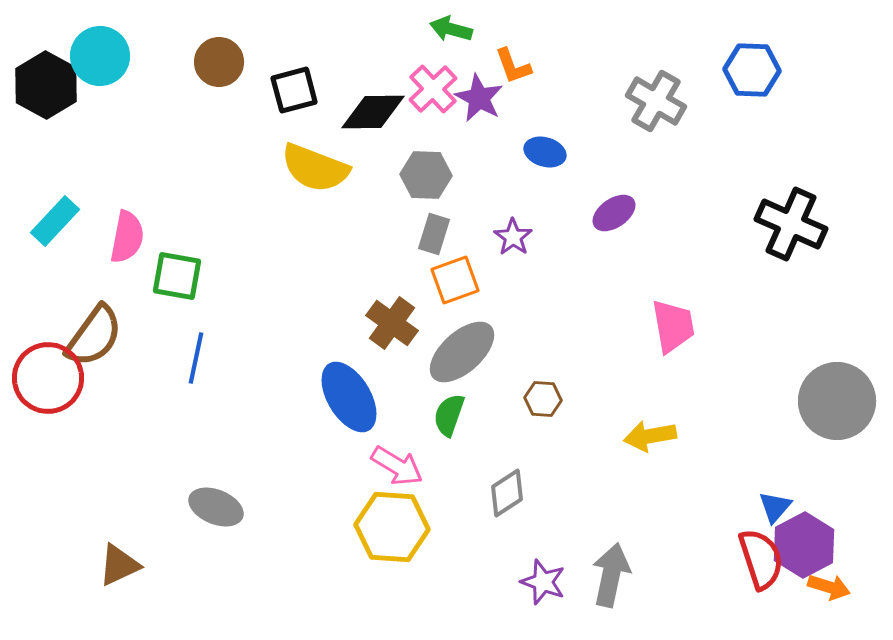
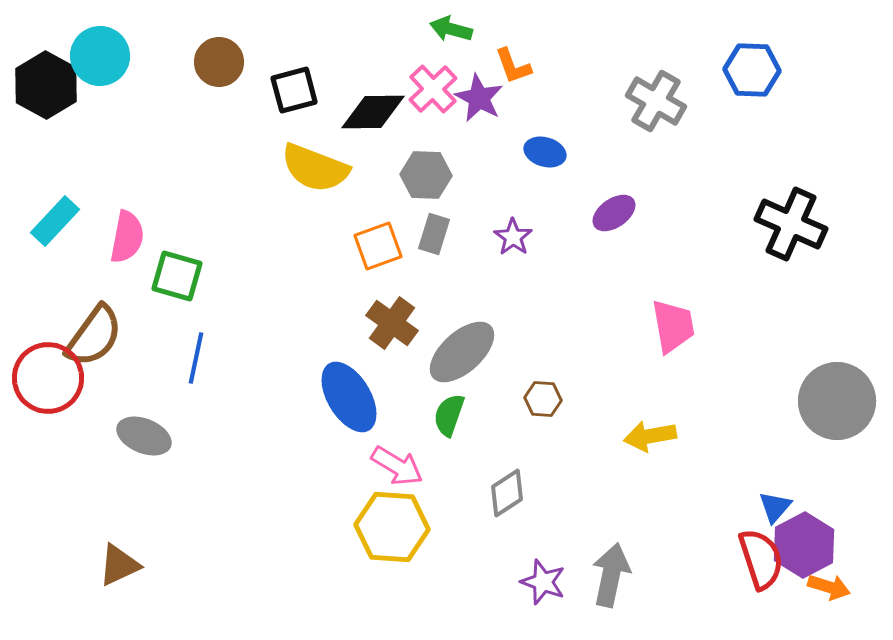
green square at (177, 276): rotated 6 degrees clockwise
orange square at (455, 280): moved 77 px left, 34 px up
gray ellipse at (216, 507): moved 72 px left, 71 px up
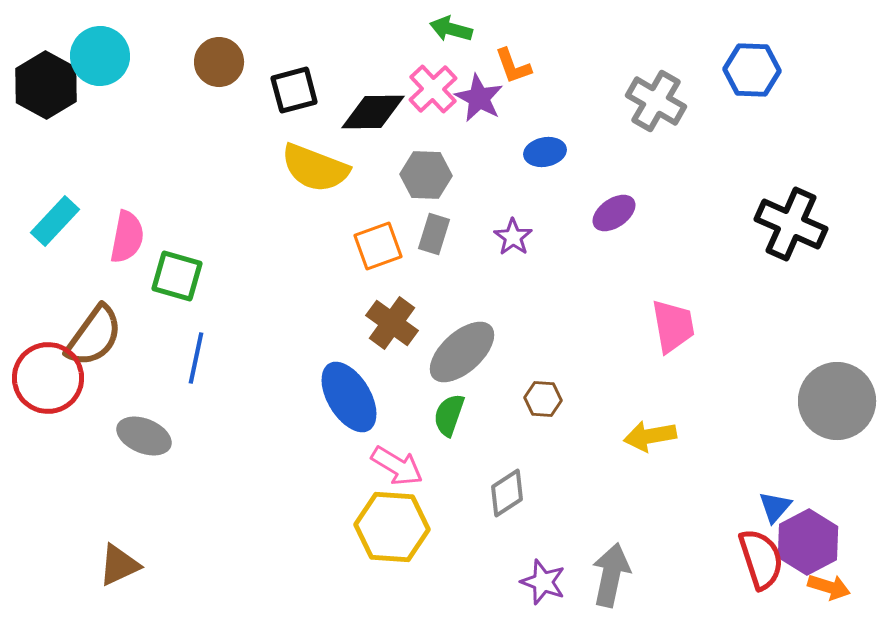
blue ellipse at (545, 152): rotated 27 degrees counterclockwise
purple hexagon at (804, 545): moved 4 px right, 3 px up
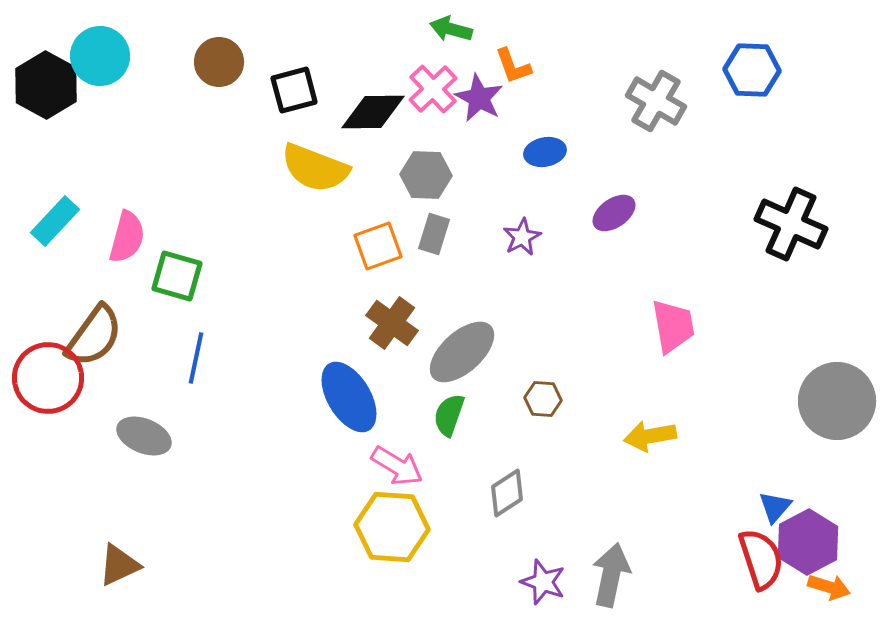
pink semicircle at (127, 237): rotated 4 degrees clockwise
purple star at (513, 237): moved 9 px right; rotated 9 degrees clockwise
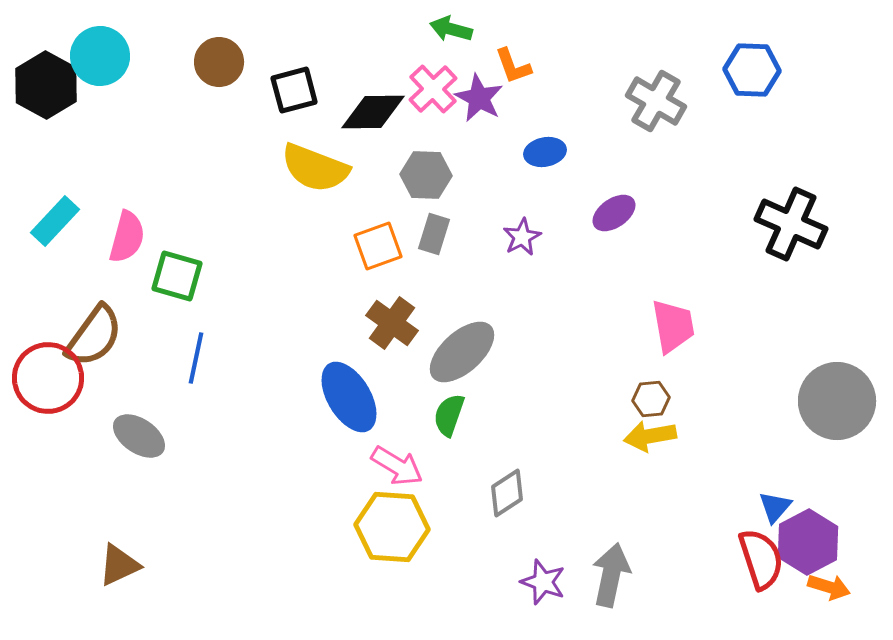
brown hexagon at (543, 399): moved 108 px right; rotated 9 degrees counterclockwise
gray ellipse at (144, 436): moved 5 px left; rotated 12 degrees clockwise
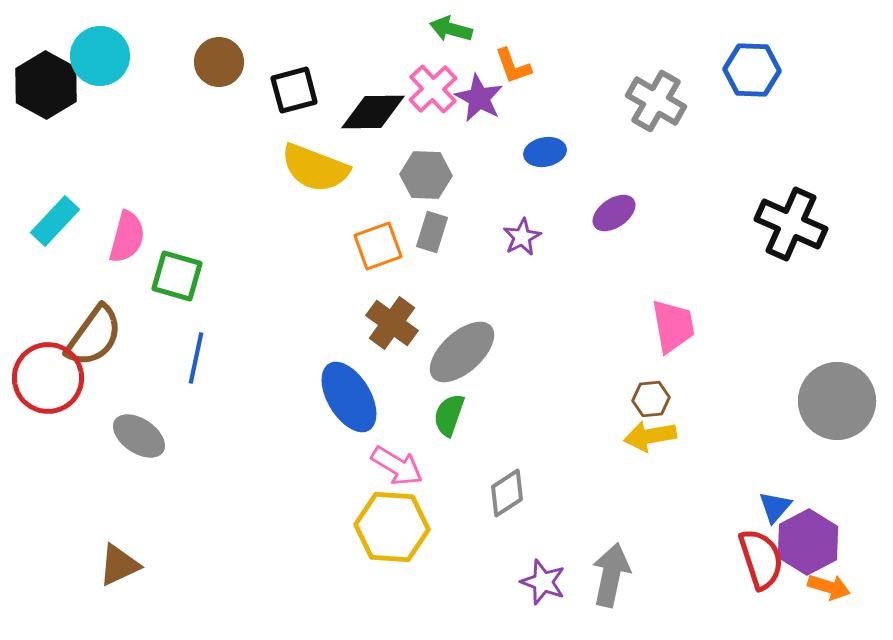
gray rectangle at (434, 234): moved 2 px left, 2 px up
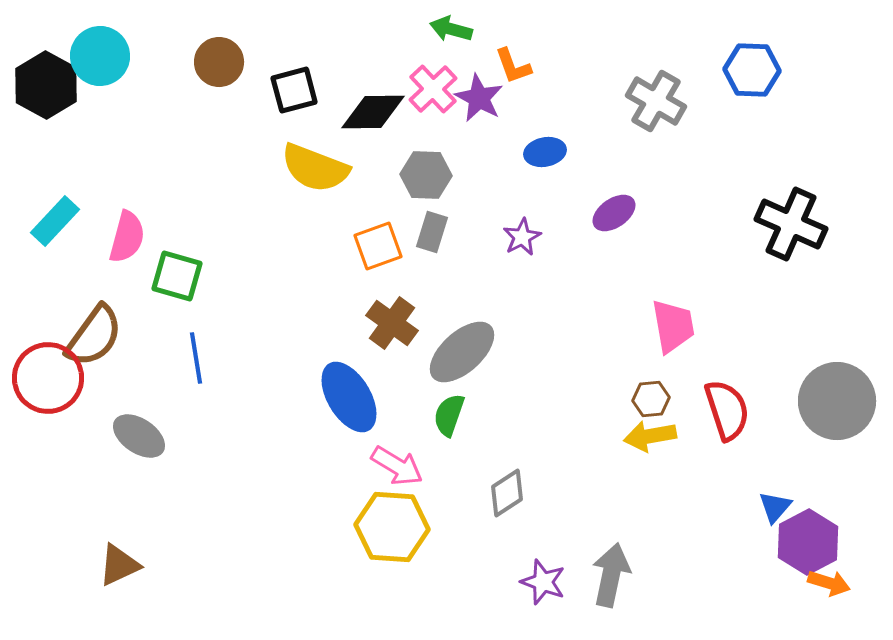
blue line at (196, 358): rotated 21 degrees counterclockwise
red semicircle at (761, 559): moved 34 px left, 149 px up
orange arrow at (829, 587): moved 4 px up
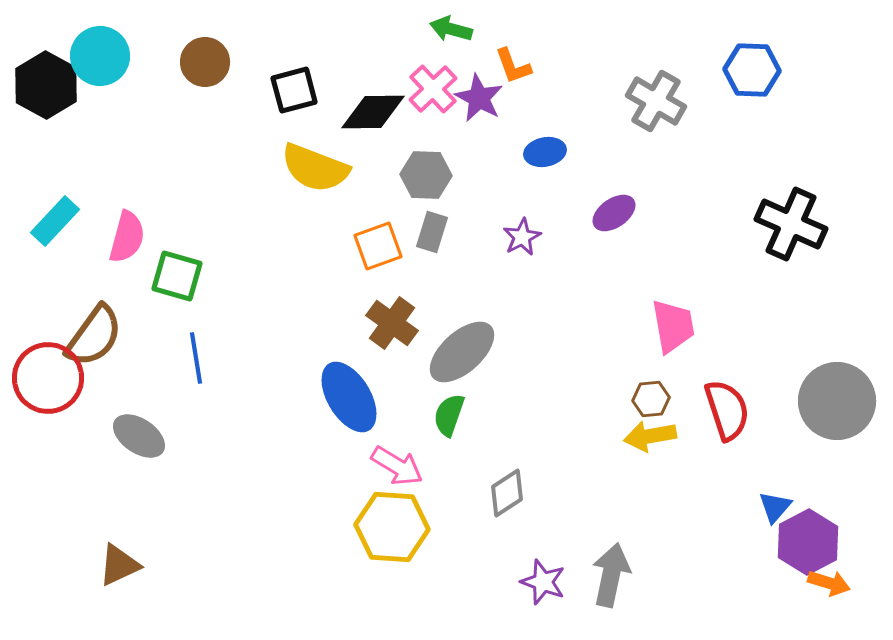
brown circle at (219, 62): moved 14 px left
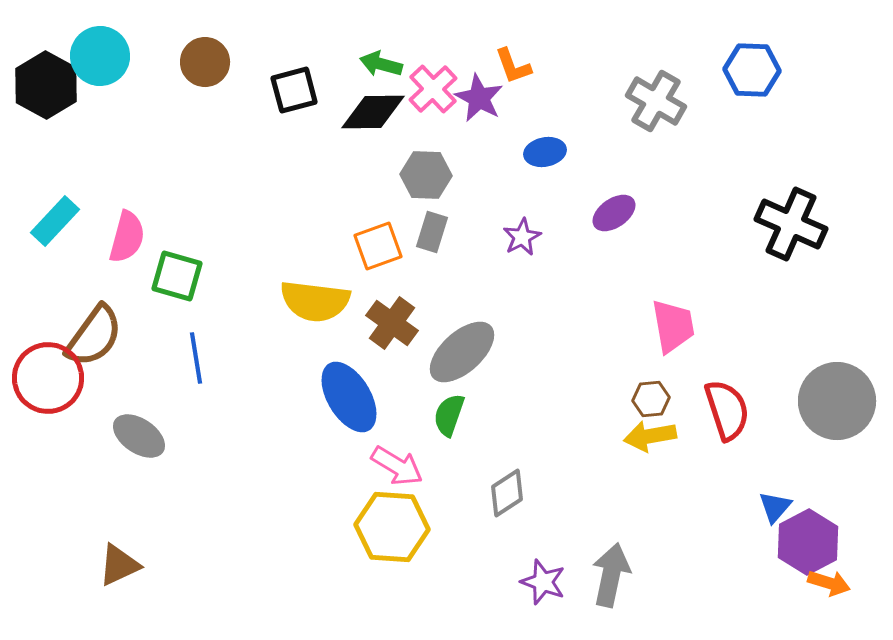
green arrow at (451, 29): moved 70 px left, 35 px down
yellow semicircle at (315, 168): moved 133 px down; rotated 14 degrees counterclockwise
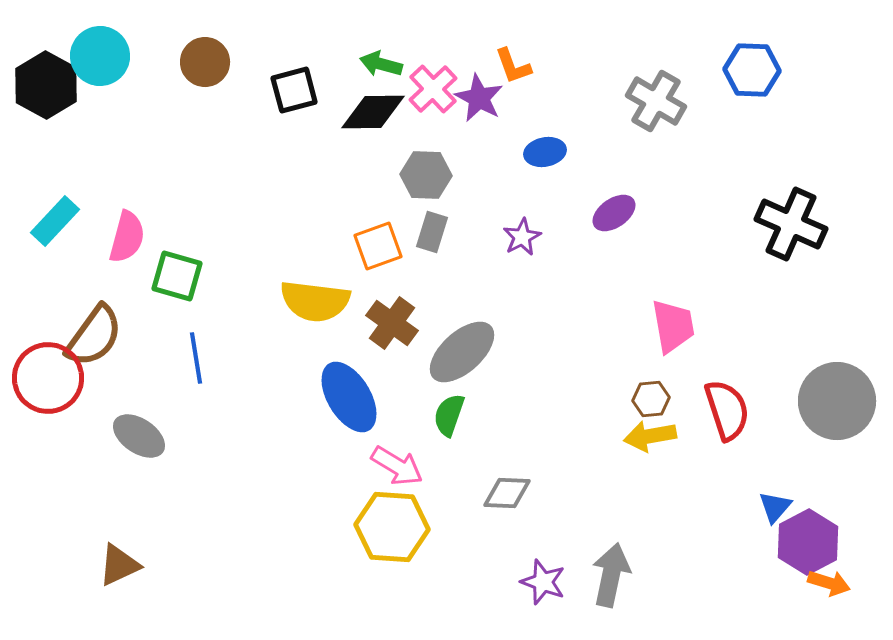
gray diamond at (507, 493): rotated 36 degrees clockwise
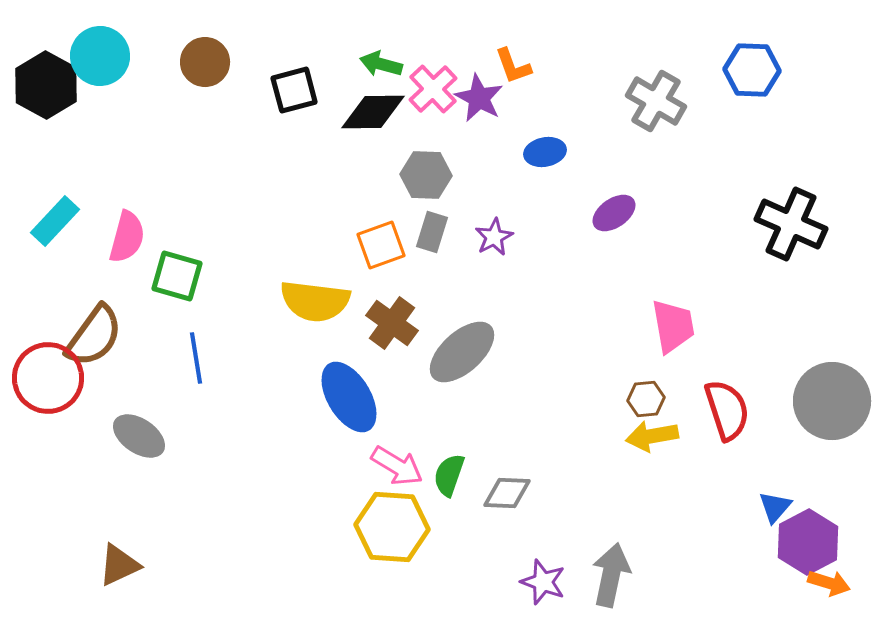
purple star at (522, 237): moved 28 px left
orange square at (378, 246): moved 3 px right, 1 px up
brown hexagon at (651, 399): moved 5 px left
gray circle at (837, 401): moved 5 px left
green semicircle at (449, 415): moved 60 px down
yellow arrow at (650, 436): moved 2 px right
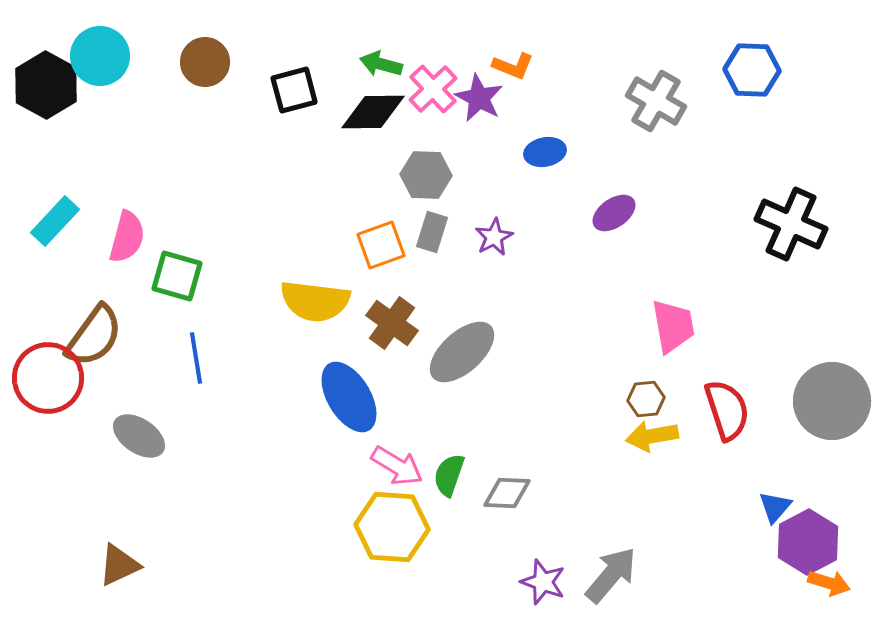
orange L-shape at (513, 66): rotated 48 degrees counterclockwise
gray arrow at (611, 575): rotated 28 degrees clockwise
